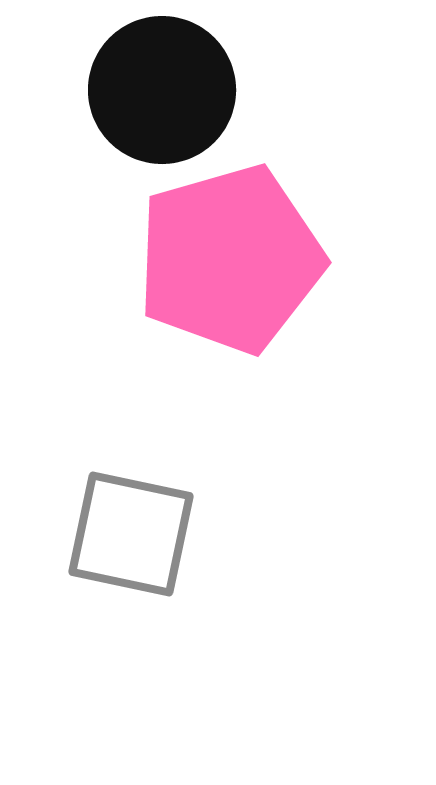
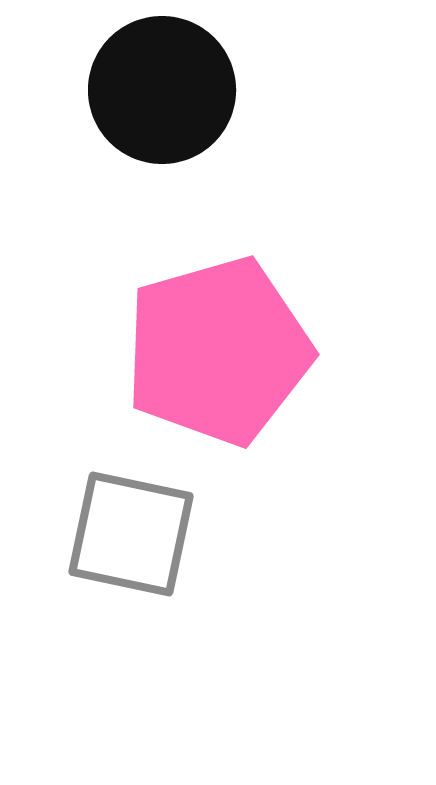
pink pentagon: moved 12 px left, 92 px down
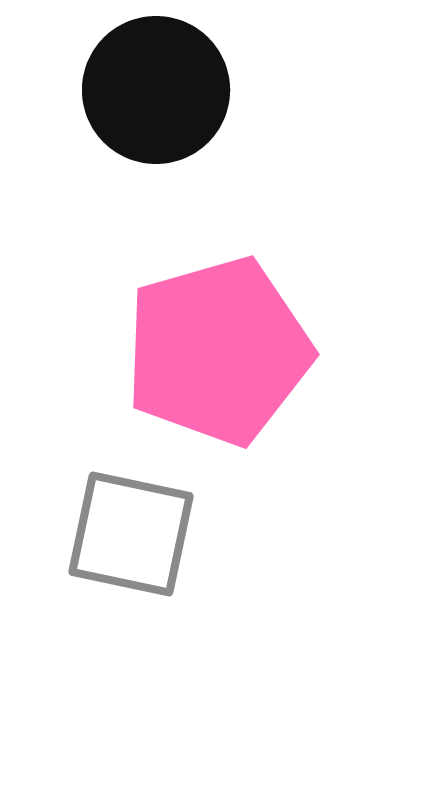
black circle: moved 6 px left
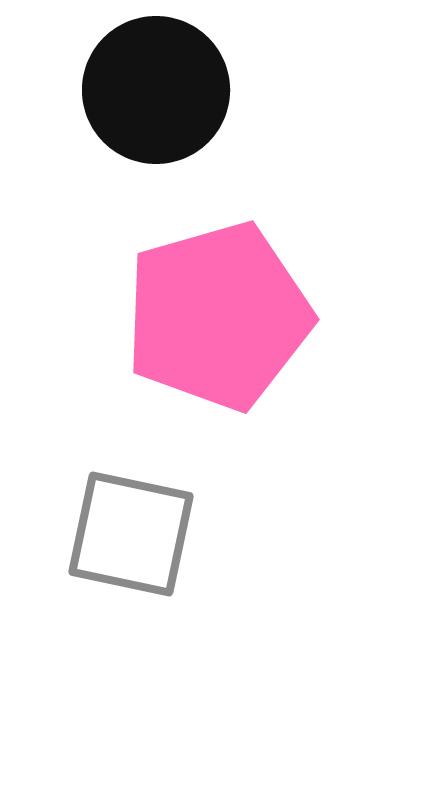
pink pentagon: moved 35 px up
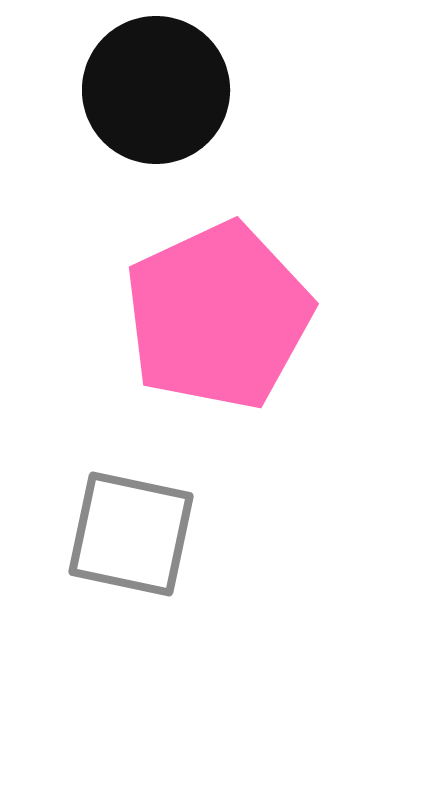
pink pentagon: rotated 9 degrees counterclockwise
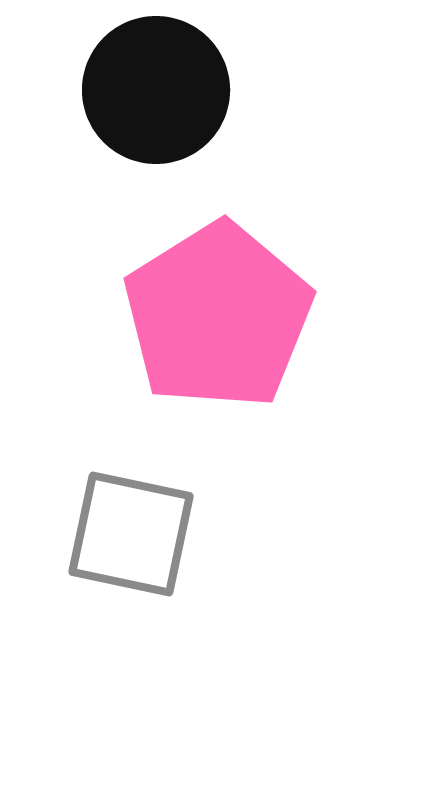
pink pentagon: rotated 7 degrees counterclockwise
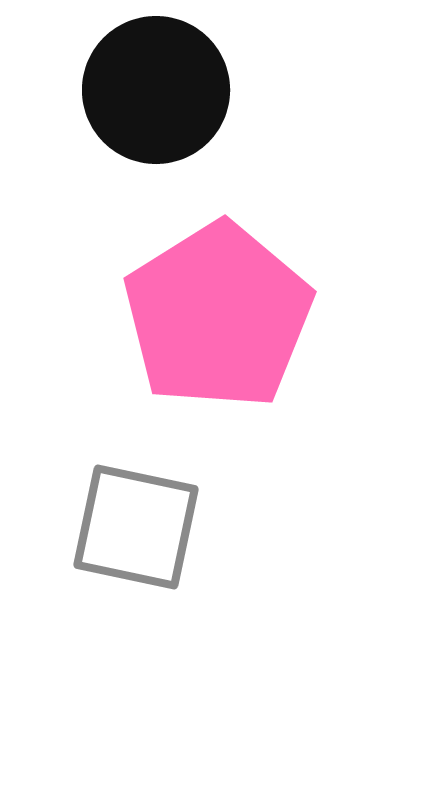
gray square: moved 5 px right, 7 px up
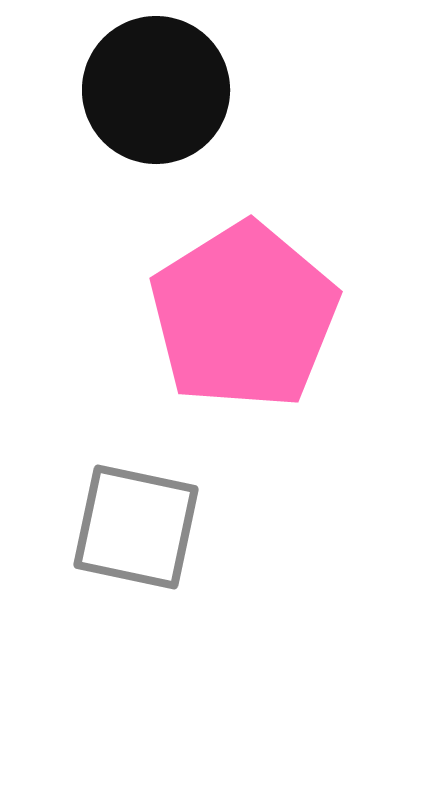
pink pentagon: moved 26 px right
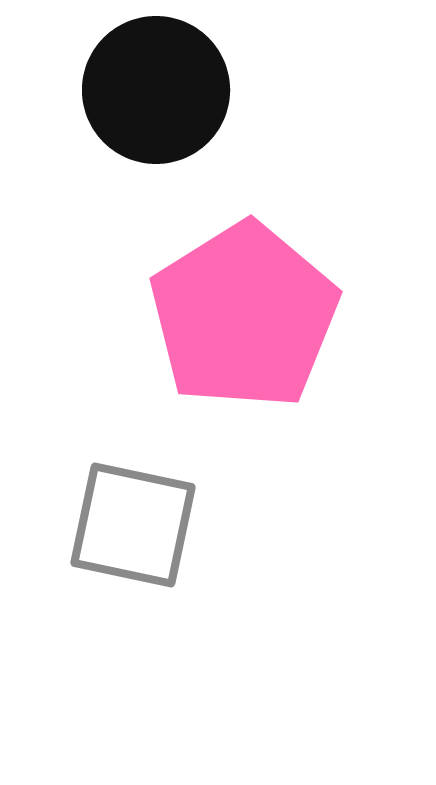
gray square: moved 3 px left, 2 px up
